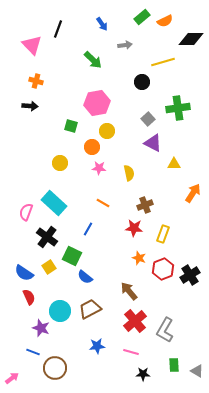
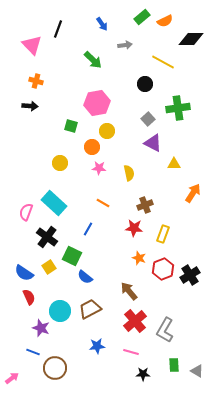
yellow line at (163, 62): rotated 45 degrees clockwise
black circle at (142, 82): moved 3 px right, 2 px down
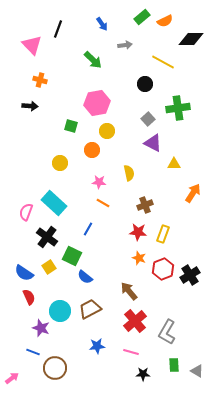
orange cross at (36, 81): moved 4 px right, 1 px up
orange circle at (92, 147): moved 3 px down
pink star at (99, 168): moved 14 px down
red star at (134, 228): moved 4 px right, 4 px down
gray L-shape at (165, 330): moved 2 px right, 2 px down
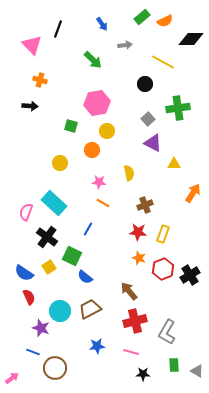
red cross at (135, 321): rotated 25 degrees clockwise
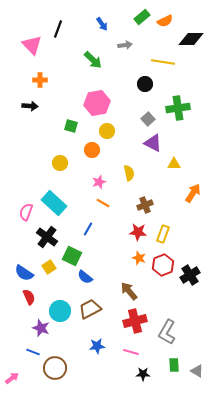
yellow line at (163, 62): rotated 20 degrees counterclockwise
orange cross at (40, 80): rotated 16 degrees counterclockwise
pink star at (99, 182): rotated 24 degrees counterclockwise
red hexagon at (163, 269): moved 4 px up
